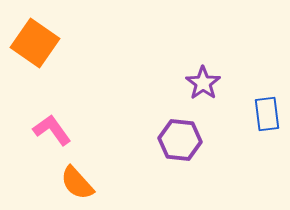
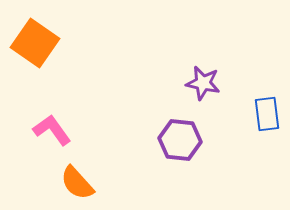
purple star: rotated 24 degrees counterclockwise
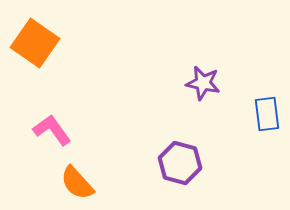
purple hexagon: moved 23 px down; rotated 9 degrees clockwise
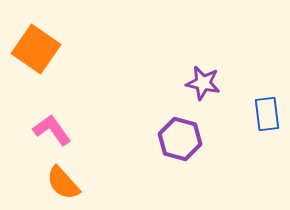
orange square: moved 1 px right, 6 px down
purple hexagon: moved 24 px up
orange semicircle: moved 14 px left
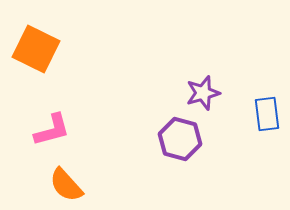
orange square: rotated 9 degrees counterclockwise
purple star: moved 10 px down; rotated 28 degrees counterclockwise
pink L-shape: rotated 111 degrees clockwise
orange semicircle: moved 3 px right, 2 px down
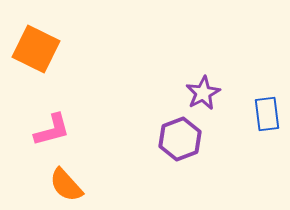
purple star: rotated 12 degrees counterclockwise
purple hexagon: rotated 24 degrees clockwise
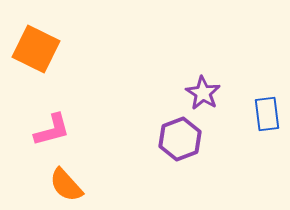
purple star: rotated 12 degrees counterclockwise
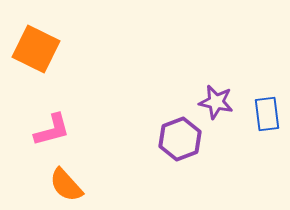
purple star: moved 13 px right, 9 px down; rotated 20 degrees counterclockwise
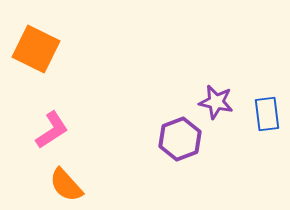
pink L-shape: rotated 18 degrees counterclockwise
